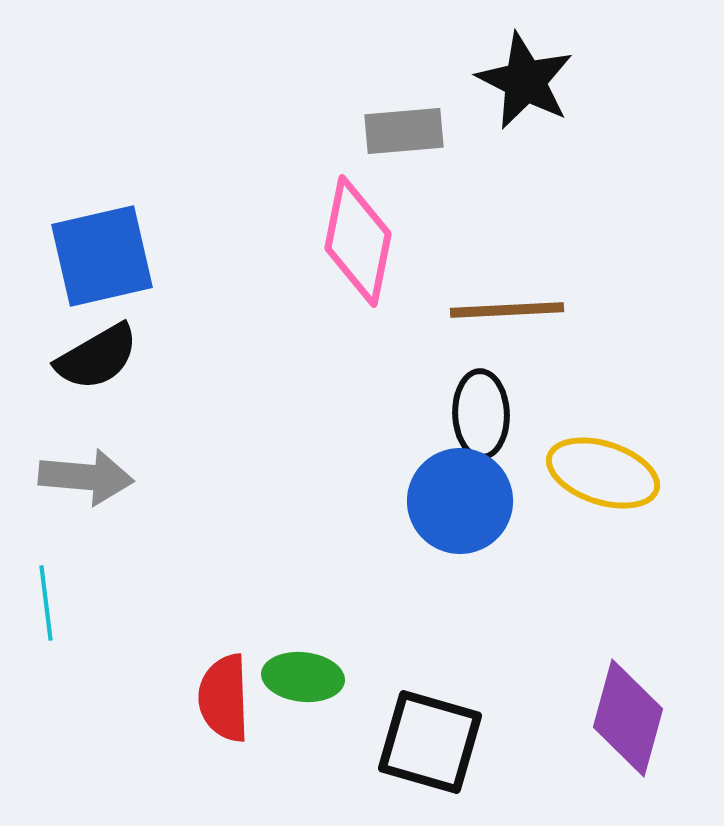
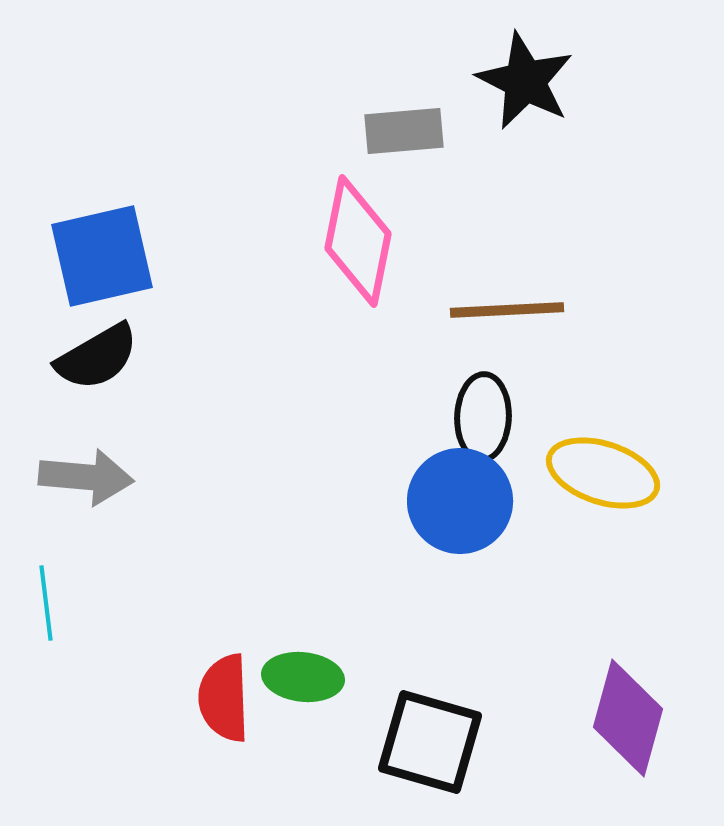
black ellipse: moved 2 px right, 3 px down; rotated 4 degrees clockwise
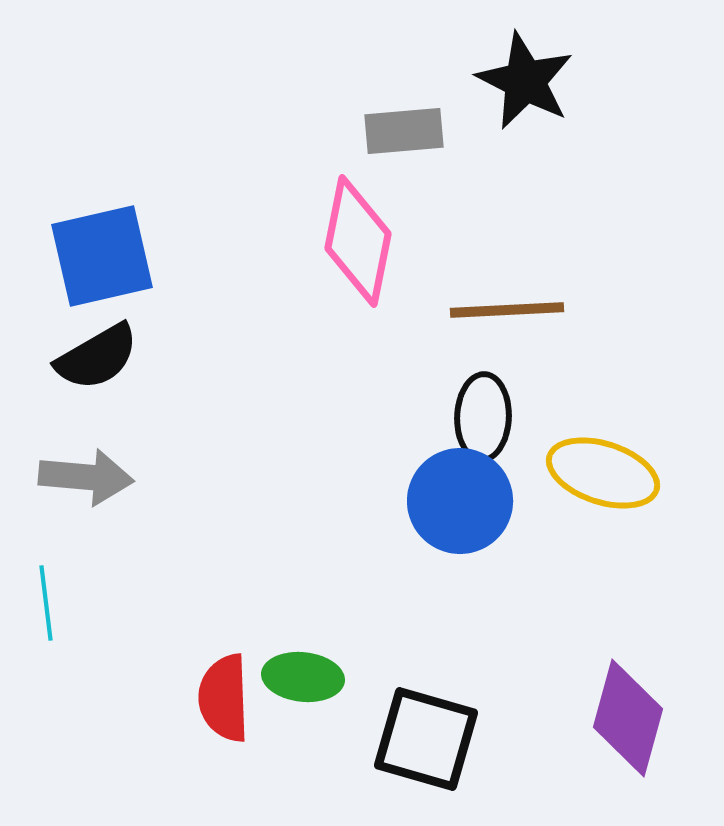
black square: moved 4 px left, 3 px up
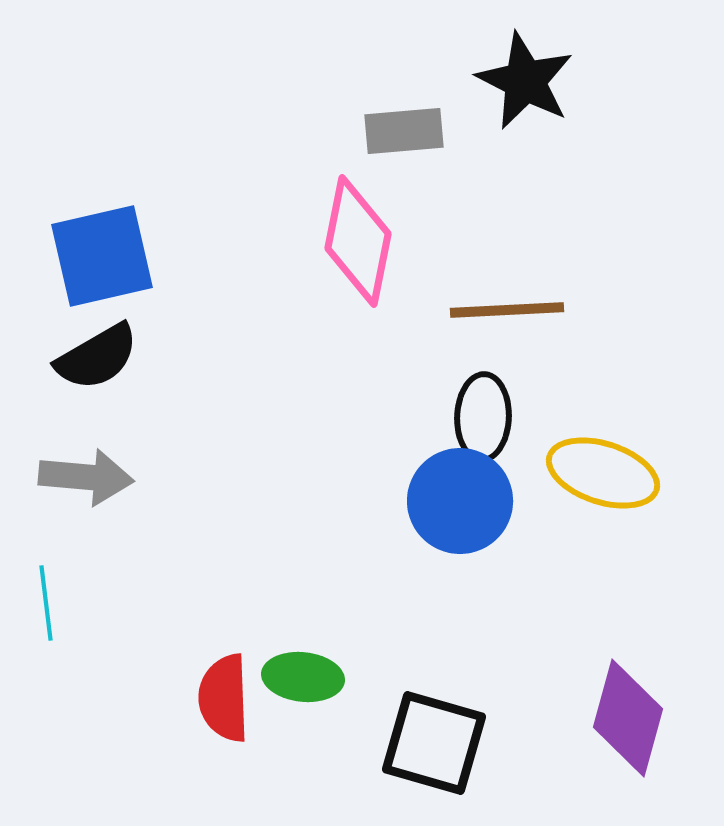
black square: moved 8 px right, 4 px down
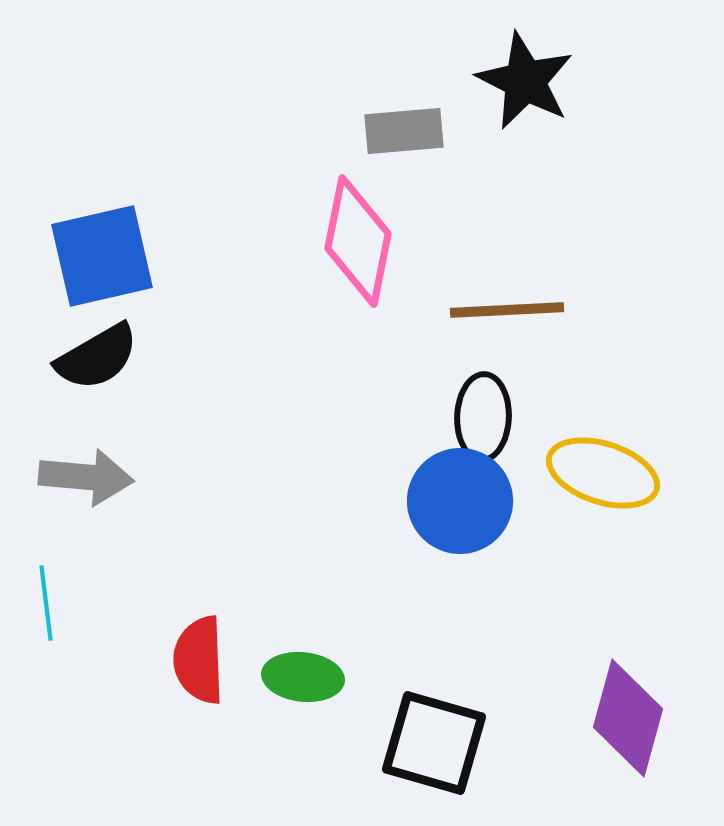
red semicircle: moved 25 px left, 38 px up
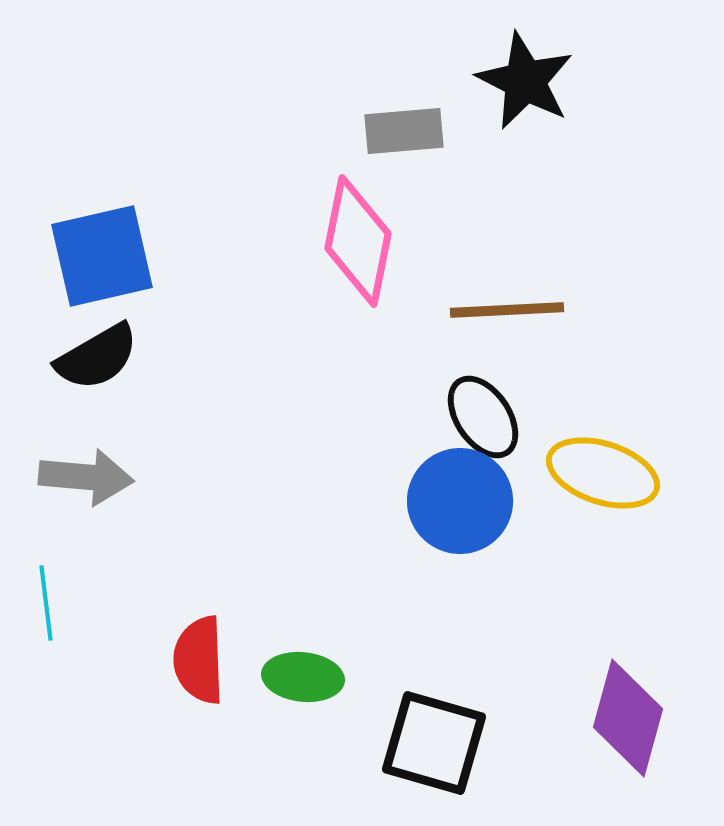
black ellipse: rotated 36 degrees counterclockwise
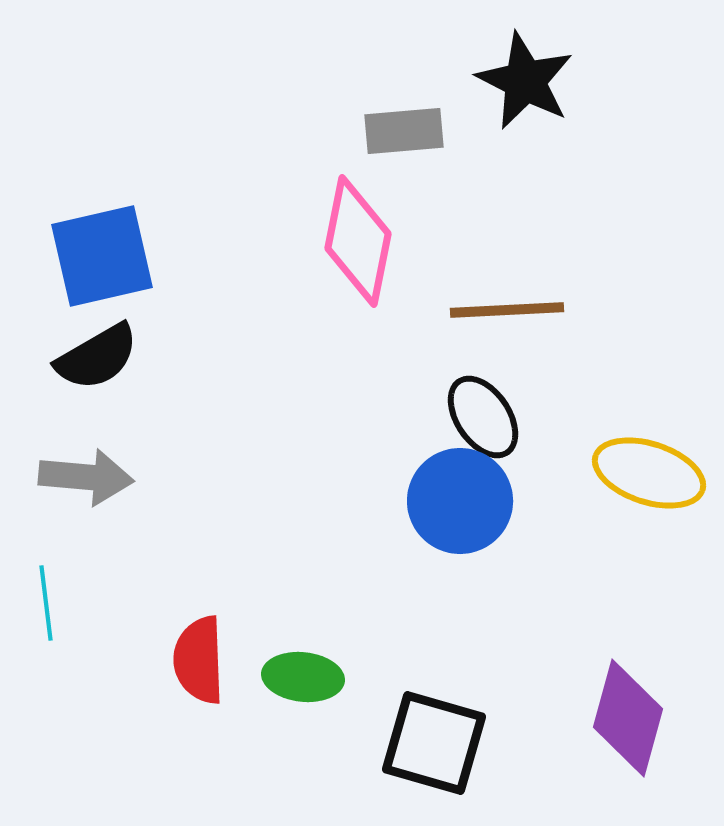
yellow ellipse: moved 46 px right
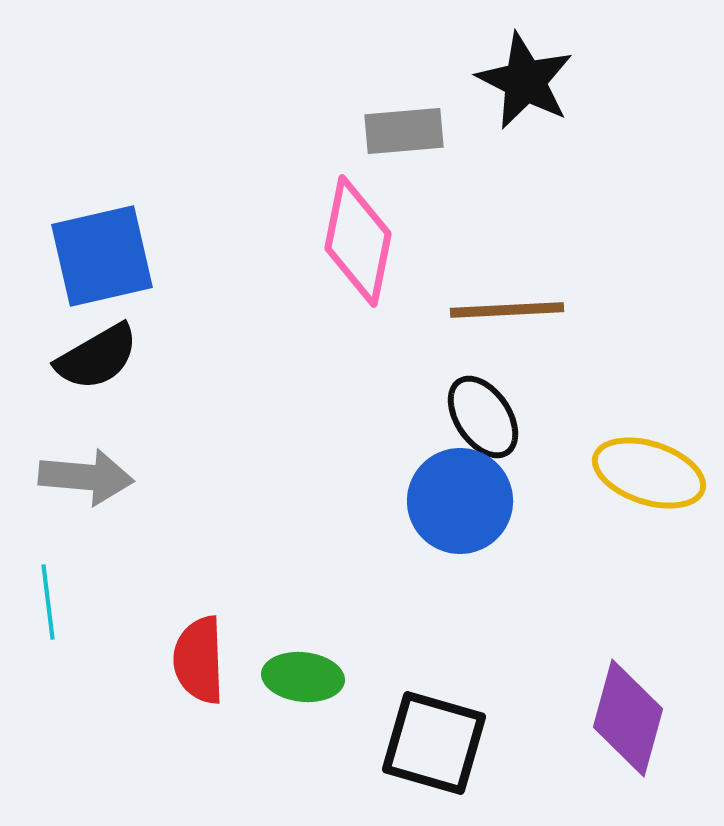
cyan line: moved 2 px right, 1 px up
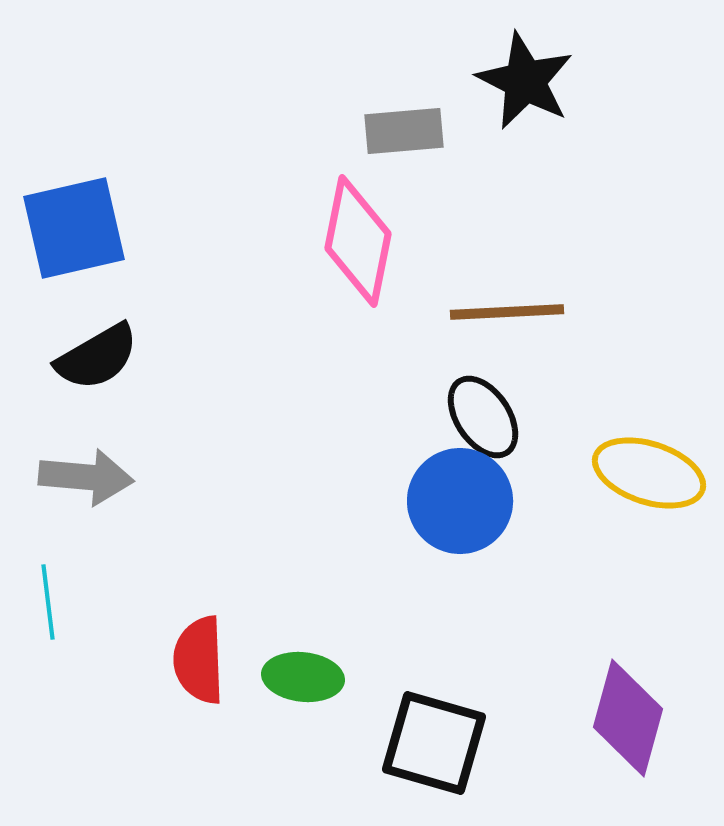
blue square: moved 28 px left, 28 px up
brown line: moved 2 px down
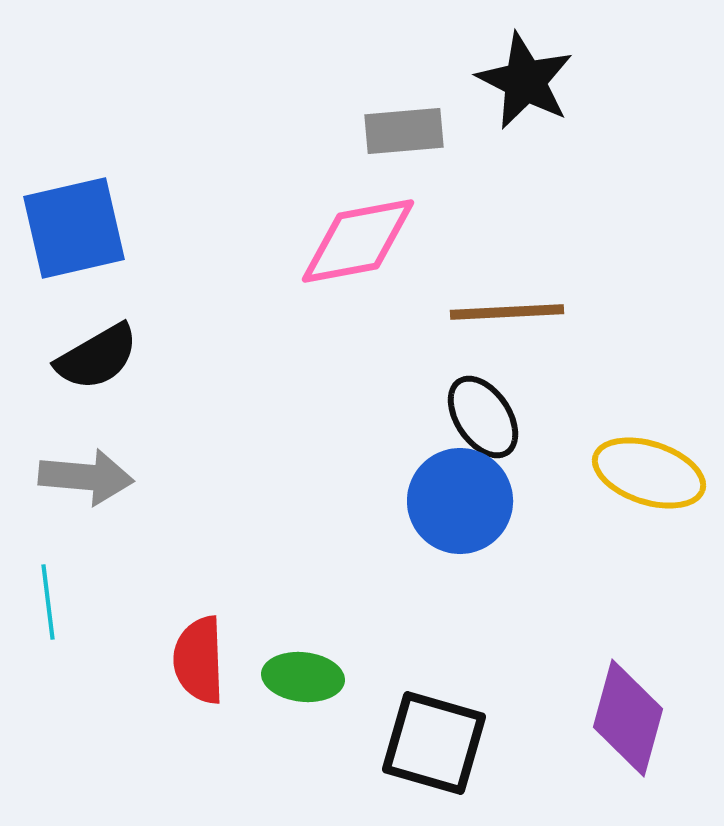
pink diamond: rotated 68 degrees clockwise
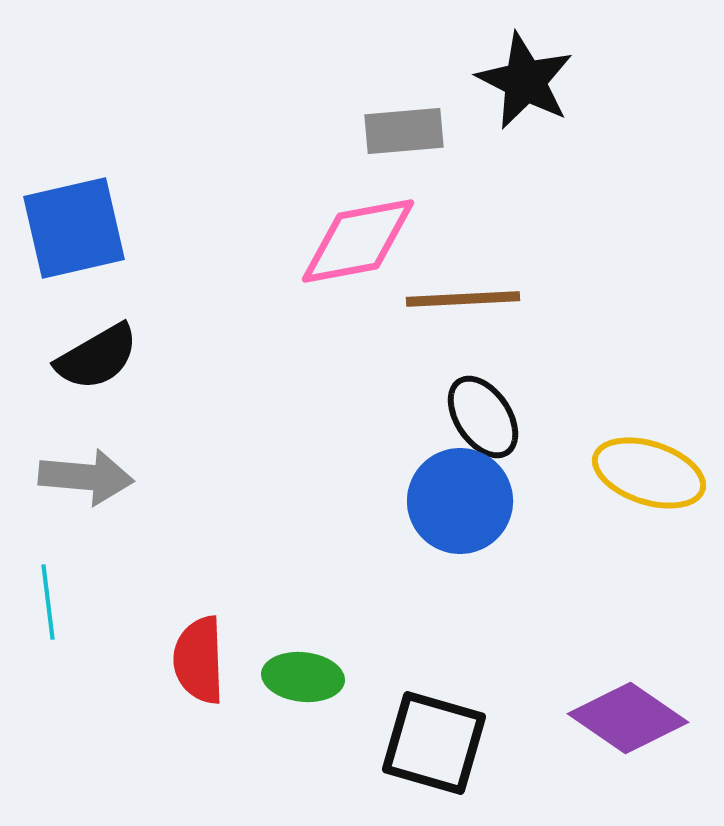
brown line: moved 44 px left, 13 px up
purple diamond: rotated 71 degrees counterclockwise
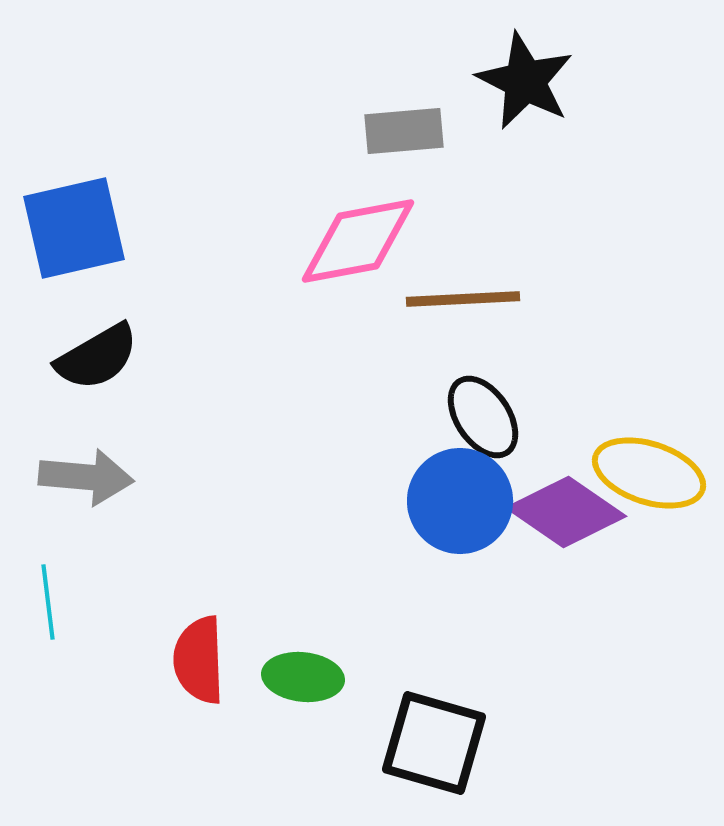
purple diamond: moved 62 px left, 206 px up
